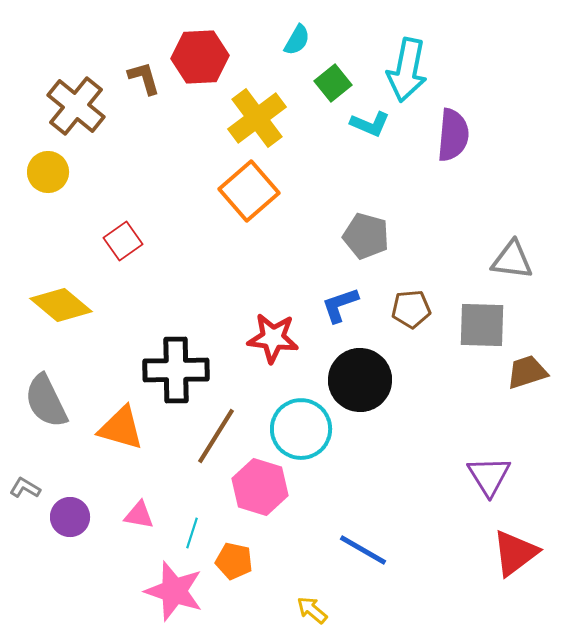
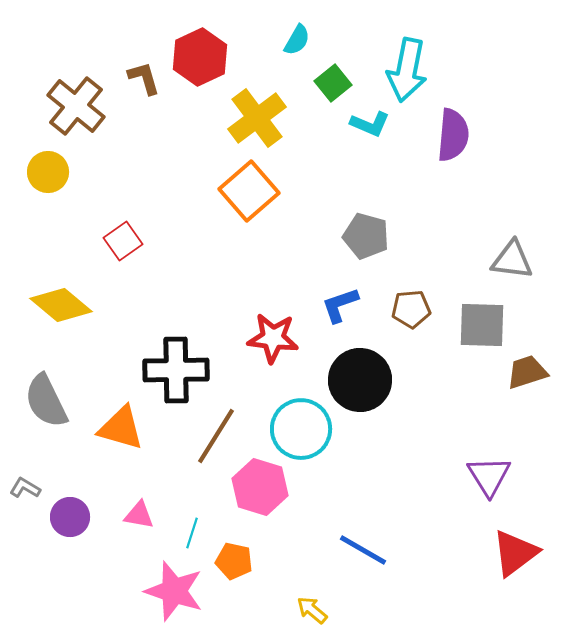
red hexagon: rotated 22 degrees counterclockwise
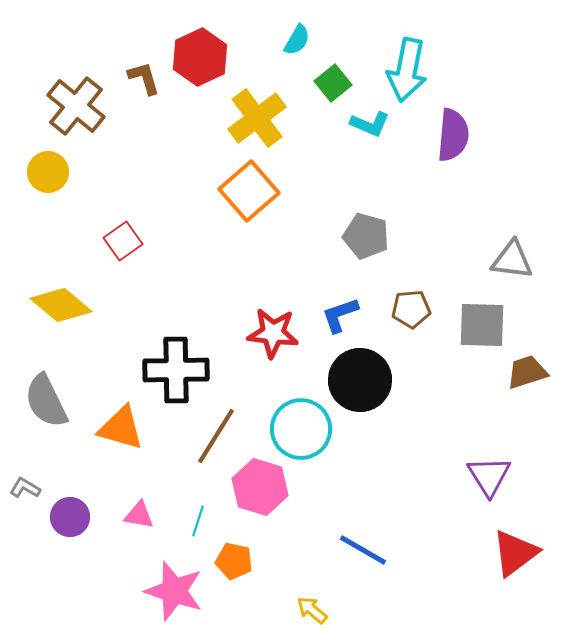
blue L-shape: moved 10 px down
red star: moved 5 px up
cyan line: moved 6 px right, 12 px up
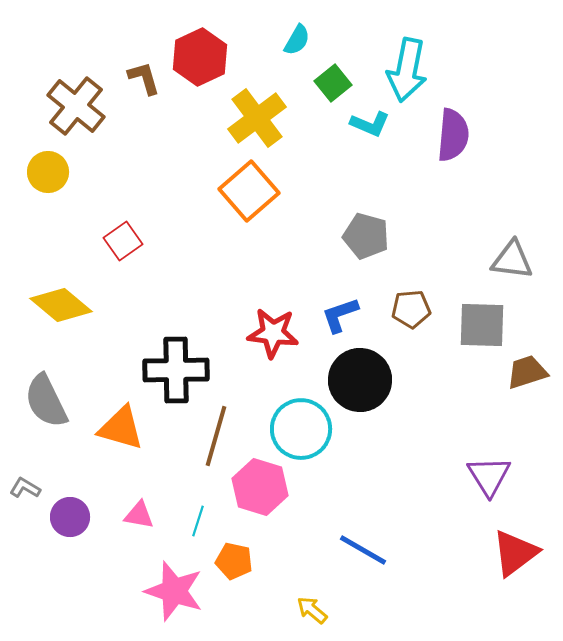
brown line: rotated 16 degrees counterclockwise
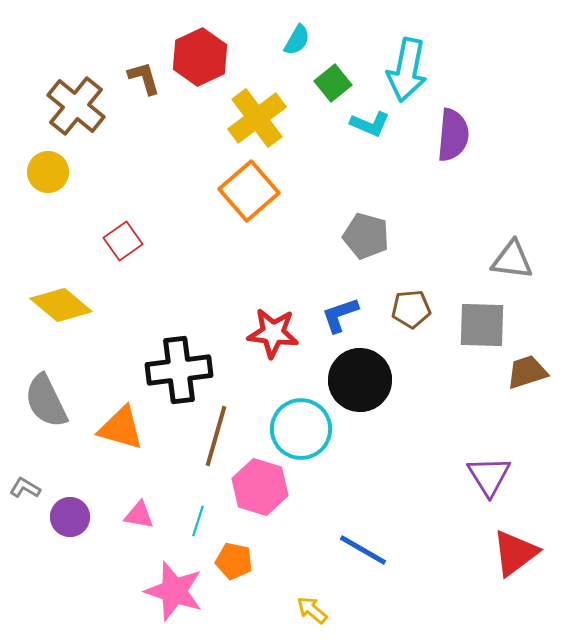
black cross: moved 3 px right; rotated 6 degrees counterclockwise
